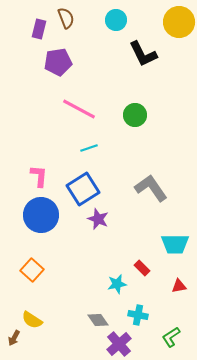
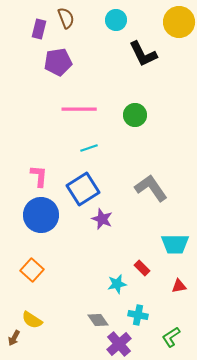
pink line: rotated 28 degrees counterclockwise
purple star: moved 4 px right
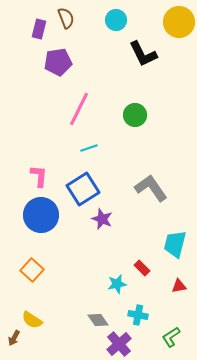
pink line: rotated 64 degrees counterclockwise
cyan trapezoid: rotated 104 degrees clockwise
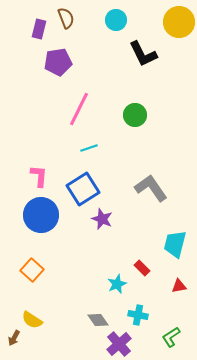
cyan star: rotated 12 degrees counterclockwise
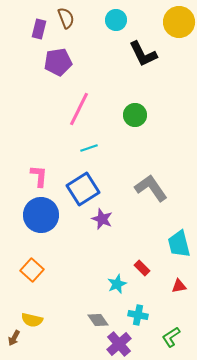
cyan trapezoid: moved 4 px right; rotated 28 degrees counterclockwise
yellow semicircle: rotated 20 degrees counterclockwise
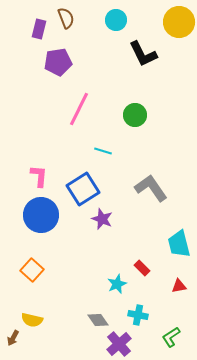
cyan line: moved 14 px right, 3 px down; rotated 36 degrees clockwise
brown arrow: moved 1 px left
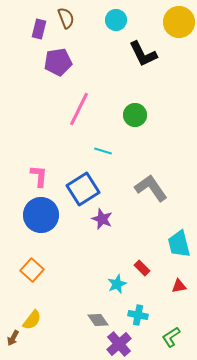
yellow semicircle: rotated 65 degrees counterclockwise
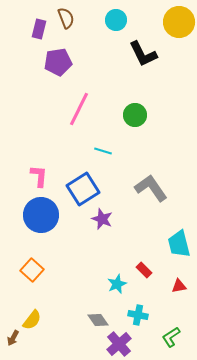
red rectangle: moved 2 px right, 2 px down
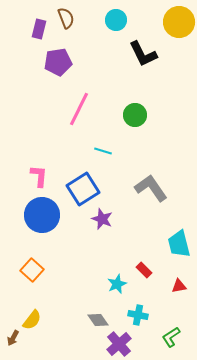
blue circle: moved 1 px right
